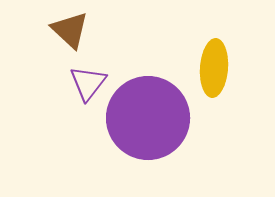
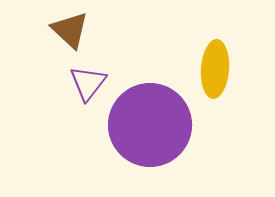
yellow ellipse: moved 1 px right, 1 px down
purple circle: moved 2 px right, 7 px down
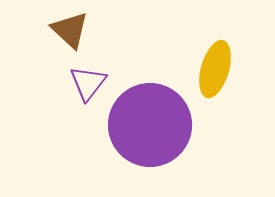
yellow ellipse: rotated 12 degrees clockwise
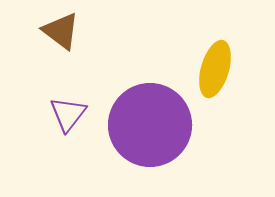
brown triangle: moved 9 px left, 1 px down; rotated 6 degrees counterclockwise
purple triangle: moved 20 px left, 31 px down
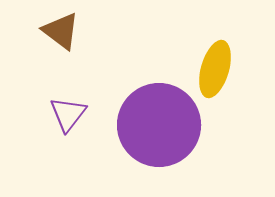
purple circle: moved 9 px right
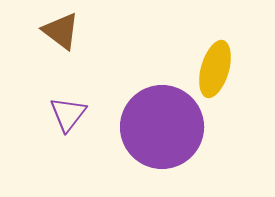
purple circle: moved 3 px right, 2 px down
